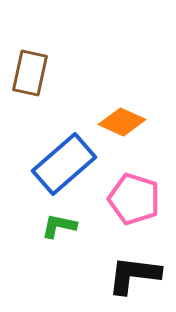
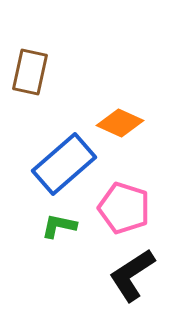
brown rectangle: moved 1 px up
orange diamond: moved 2 px left, 1 px down
pink pentagon: moved 10 px left, 9 px down
black L-shape: moved 2 px left; rotated 40 degrees counterclockwise
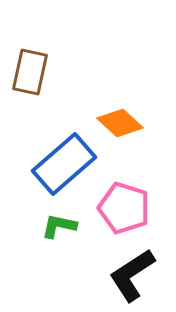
orange diamond: rotated 18 degrees clockwise
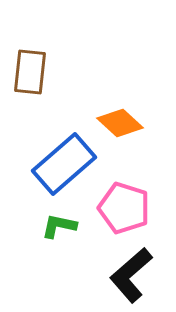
brown rectangle: rotated 6 degrees counterclockwise
black L-shape: moved 1 px left; rotated 8 degrees counterclockwise
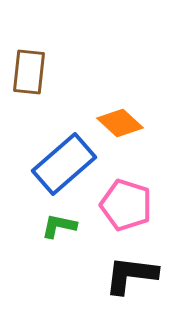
brown rectangle: moved 1 px left
pink pentagon: moved 2 px right, 3 px up
black L-shape: rotated 48 degrees clockwise
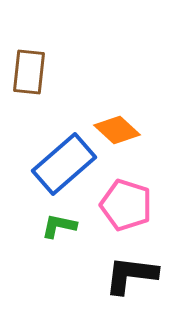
orange diamond: moved 3 px left, 7 px down
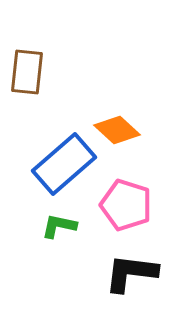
brown rectangle: moved 2 px left
black L-shape: moved 2 px up
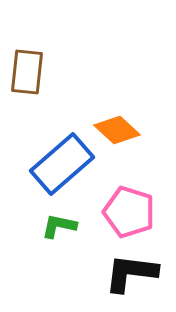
blue rectangle: moved 2 px left
pink pentagon: moved 3 px right, 7 px down
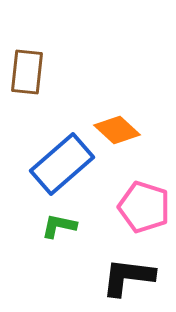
pink pentagon: moved 15 px right, 5 px up
black L-shape: moved 3 px left, 4 px down
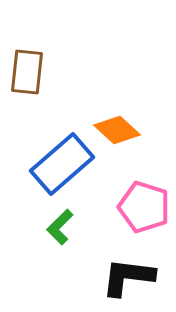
green L-shape: moved 1 px right, 1 px down; rotated 57 degrees counterclockwise
